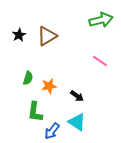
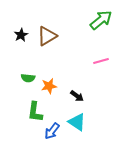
green arrow: rotated 25 degrees counterclockwise
black star: moved 2 px right
pink line: moved 1 px right; rotated 49 degrees counterclockwise
green semicircle: rotated 80 degrees clockwise
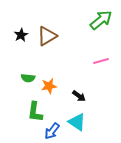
black arrow: moved 2 px right
